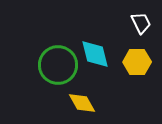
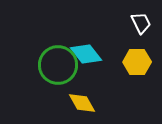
cyan diamond: moved 9 px left; rotated 24 degrees counterclockwise
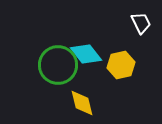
yellow hexagon: moved 16 px left, 3 px down; rotated 12 degrees counterclockwise
yellow diamond: rotated 16 degrees clockwise
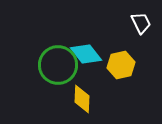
yellow diamond: moved 4 px up; rotated 16 degrees clockwise
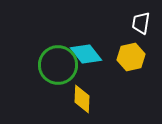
white trapezoid: rotated 145 degrees counterclockwise
yellow hexagon: moved 10 px right, 8 px up
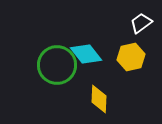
white trapezoid: rotated 45 degrees clockwise
green circle: moved 1 px left
yellow diamond: moved 17 px right
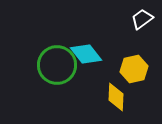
white trapezoid: moved 1 px right, 4 px up
yellow hexagon: moved 3 px right, 12 px down
yellow diamond: moved 17 px right, 2 px up
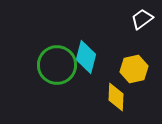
cyan diamond: moved 3 px down; rotated 52 degrees clockwise
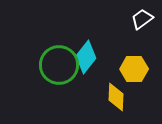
cyan diamond: rotated 24 degrees clockwise
green circle: moved 2 px right
yellow hexagon: rotated 12 degrees clockwise
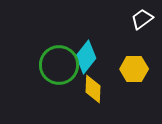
yellow diamond: moved 23 px left, 8 px up
